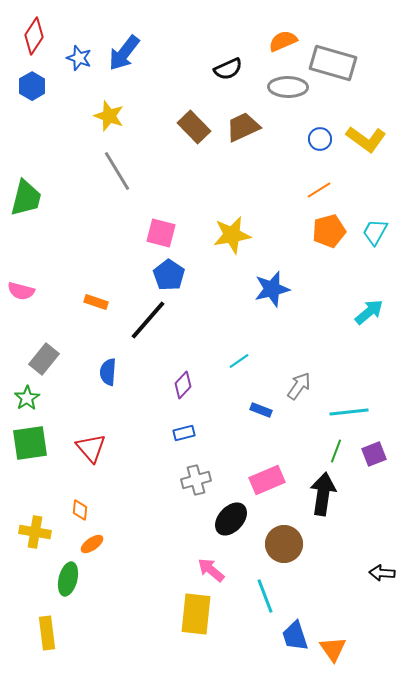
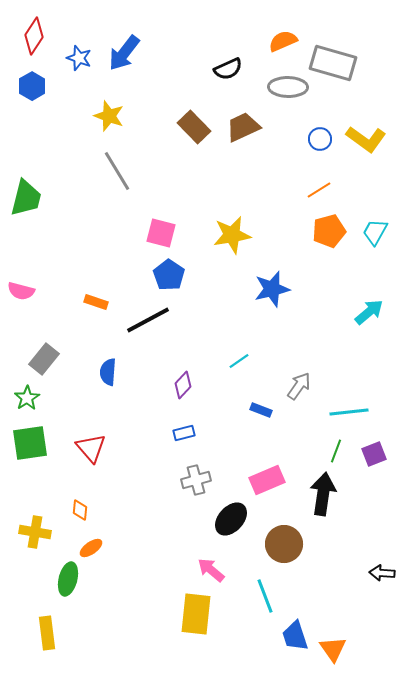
black line at (148, 320): rotated 21 degrees clockwise
orange ellipse at (92, 544): moved 1 px left, 4 px down
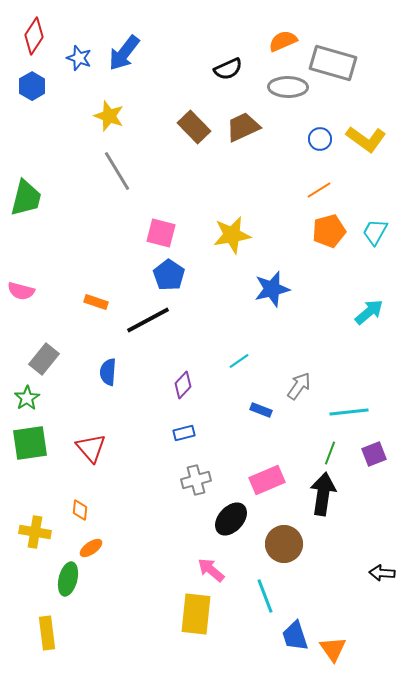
green line at (336, 451): moved 6 px left, 2 px down
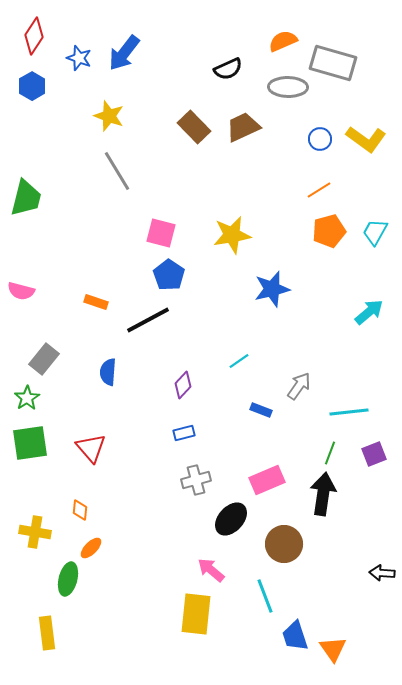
orange ellipse at (91, 548): rotated 10 degrees counterclockwise
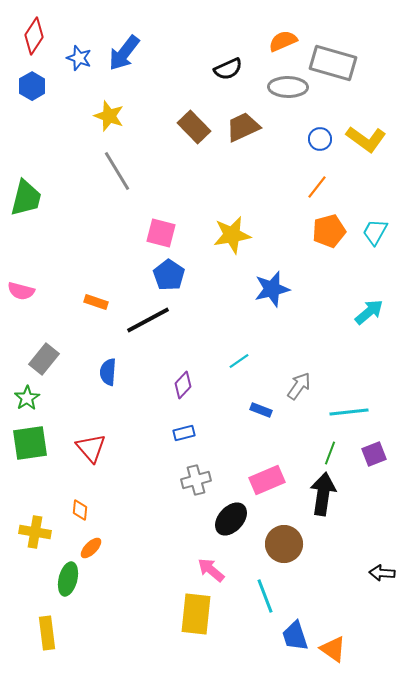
orange line at (319, 190): moved 2 px left, 3 px up; rotated 20 degrees counterclockwise
orange triangle at (333, 649): rotated 20 degrees counterclockwise
